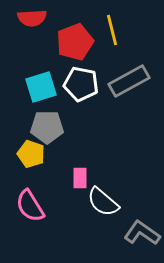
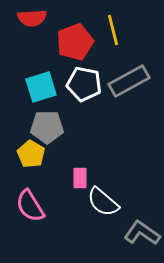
yellow line: moved 1 px right
white pentagon: moved 3 px right
yellow pentagon: rotated 12 degrees clockwise
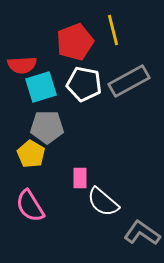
red semicircle: moved 10 px left, 47 px down
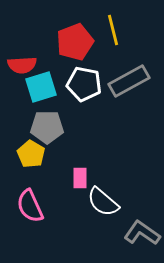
pink semicircle: rotated 8 degrees clockwise
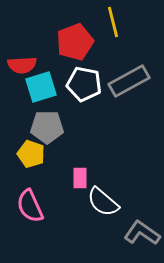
yellow line: moved 8 px up
yellow pentagon: rotated 12 degrees counterclockwise
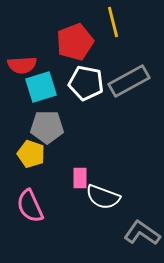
white pentagon: moved 2 px right, 1 px up
white semicircle: moved 5 px up; rotated 20 degrees counterclockwise
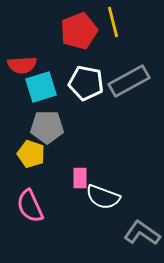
red pentagon: moved 4 px right, 11 px up
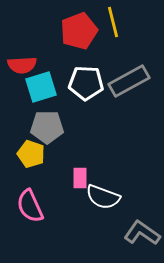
white pentagon: rotated 8 degrees counterclockwise
